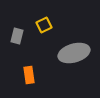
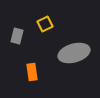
yellow square: moved 1 px right, 1 px up
orange rectangle: moved 3 px right, 3 px up
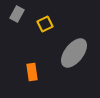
gray rectangle: moved 22 px up; rotated 14 degrees clockwise
gray ellipse: rotated 36 degrees counterclockwise
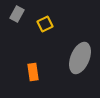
gray ellipse: moved 6 px right, 5 px down; rotated 16 degrees counterclockwise
orange rectangle: moved 1 px right
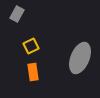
yellow square: moved 14 px left, 22 px down
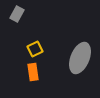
yellow square: moved 4 px right, 3 px down
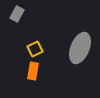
gray ellipse: moved 10 px up
orange rectangle: moved 1 px up; rotated 18 degrees clockwise
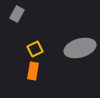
gray ellipse: rotated 52 degrees clockwise
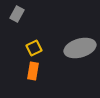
yellow square: moved 1 px left, 1 px up
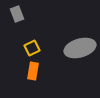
gray rectangle: rotated 49 degrees counterclockwise
yellow square: moved 2 px left
